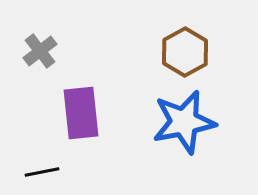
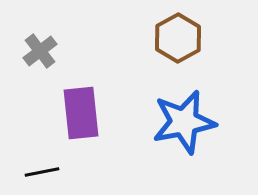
brown hexagon: moved 7 px left, 14 px up
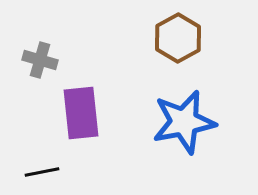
gray cross: moved 9 px down; rotated 36 degrees counterclockwise
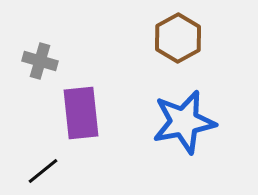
gray cross: moved 1 px down
black line: moved 1 px right, 1 px up; rotated 28 degrees counterclockwise
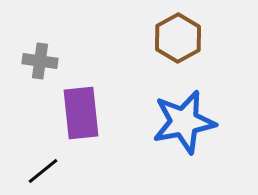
gray cross: rotated 8 degrees counterclockwise
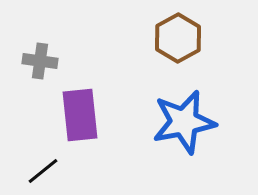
purple rectangle: moved 1 px left, 2 px down
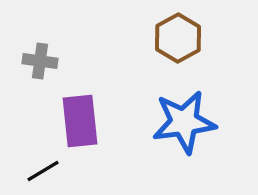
purple rectangle: moved 6 px down
blue star: rotated 4 degrees clockwise
black line: rotated 8 degrees clockwise
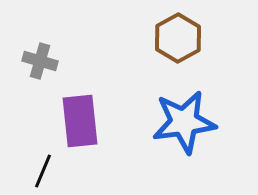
gray cross: rotated 8 degrees clockwise
black line: rotated 36 degrees counterclockwise
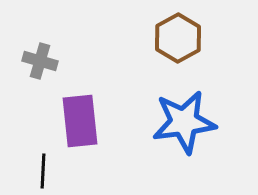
black line: rotated 20 degrees counterclockwise
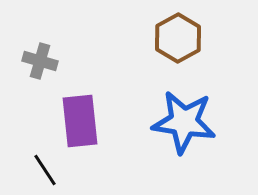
blue star: rotated 16 degrees clockwise
black line: moved 2 px right, 1 px up; rotated 36 degrees counterclockwise
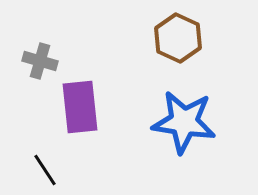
brown hexagon: rotated 6 degrees counterclockwise
purple rectangle: moved 14 px up
